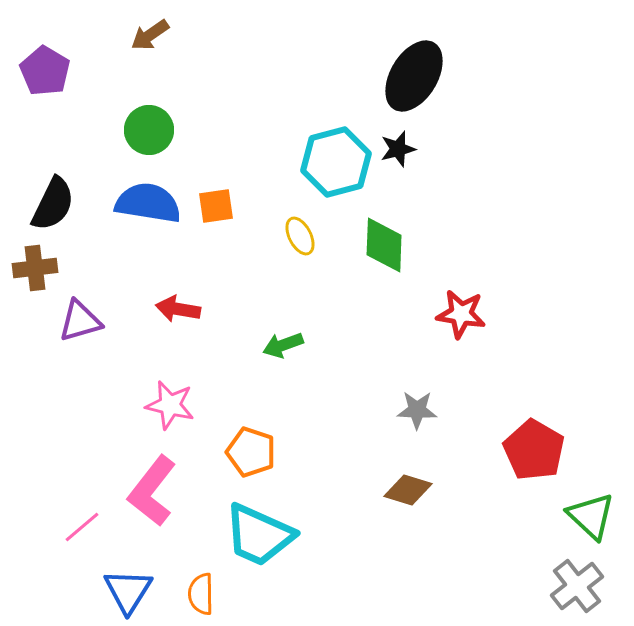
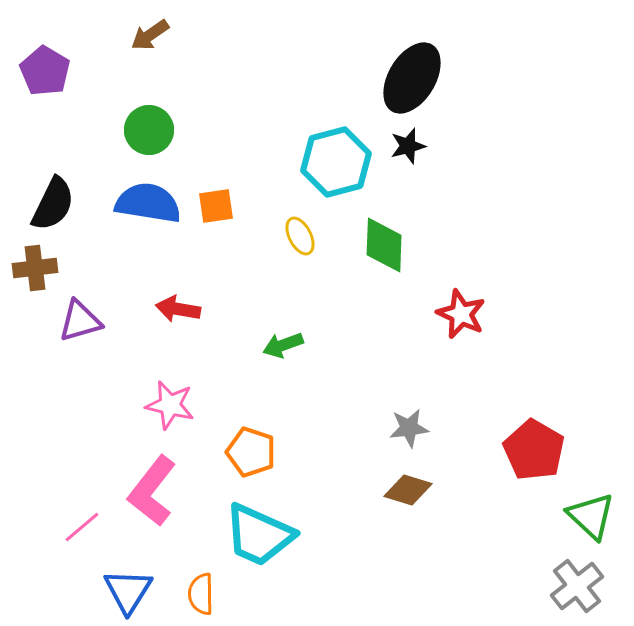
black ellipse: moved 2 px left, 2 px down
black star: moved 10 px right, 3 px up
red star: rotated 15 degrees clockwise
gray star: moved 8 px left, 18 px down; rotated 9 degrees counterclockwise
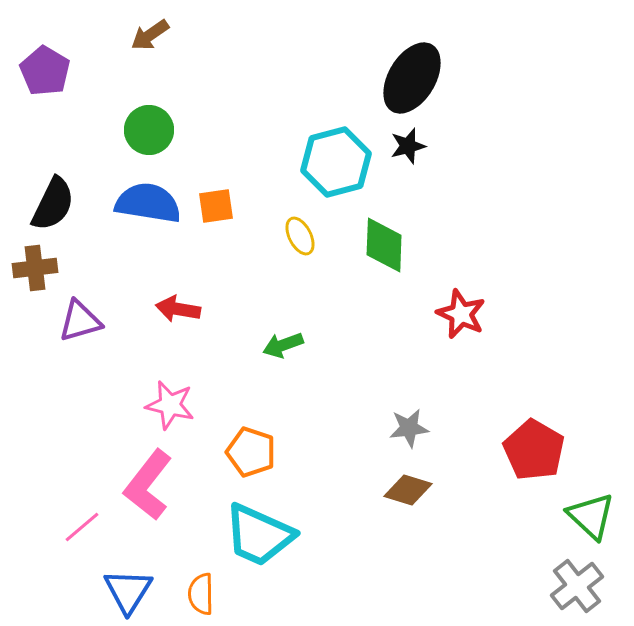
pink L-shape: moved 4 px left, 6 px up
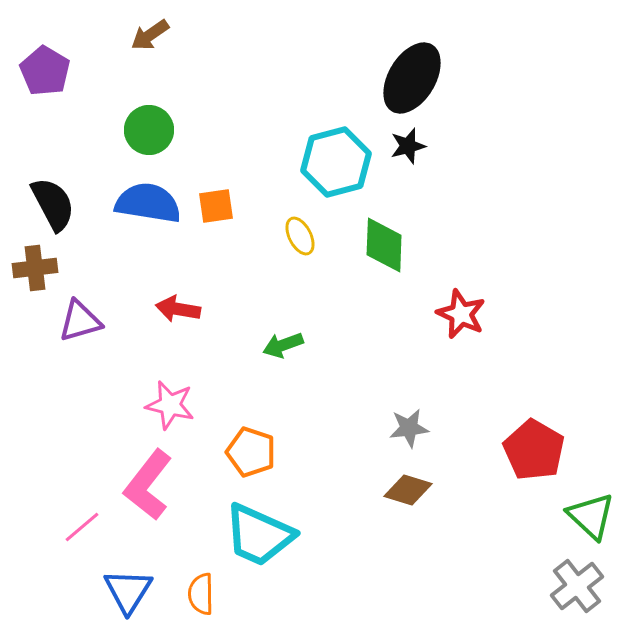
black semicircle: rotated 54 degrees counterclockwise
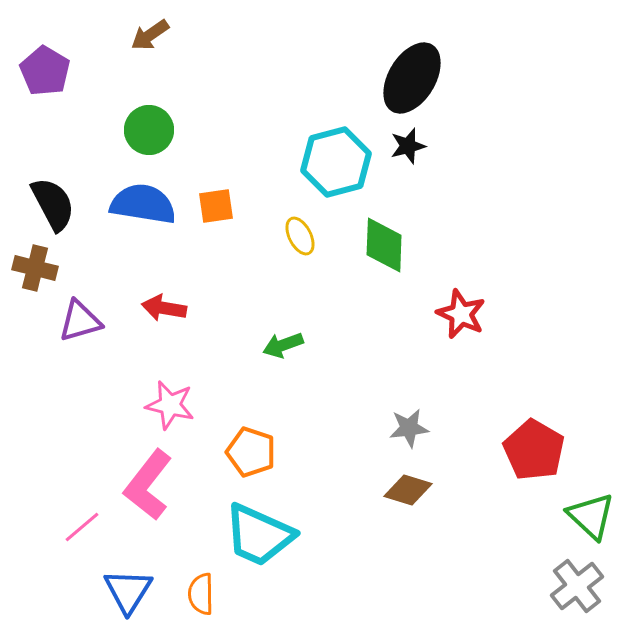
blue semicircle: moved 5 px left, 1 px down
brown cross: rotated 21 degrees clockwise
red arrow: moved 14 px left, 1 px up
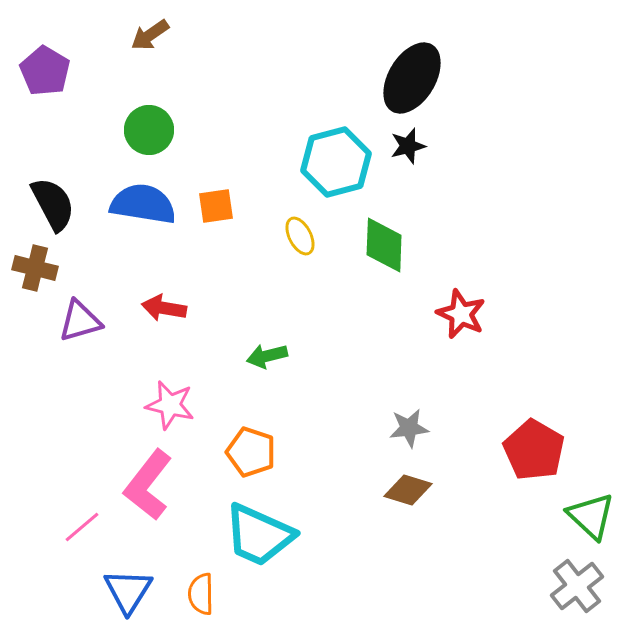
green arrow: moved 16 px left, 11 px down; rotated 6 degrees clockwise
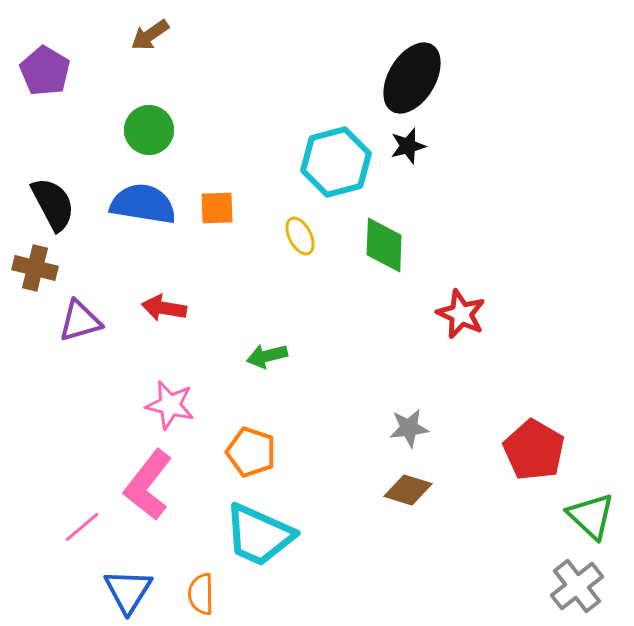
orange square: moved 1 px right, 2 px down; rotated 6 degrees clockwise
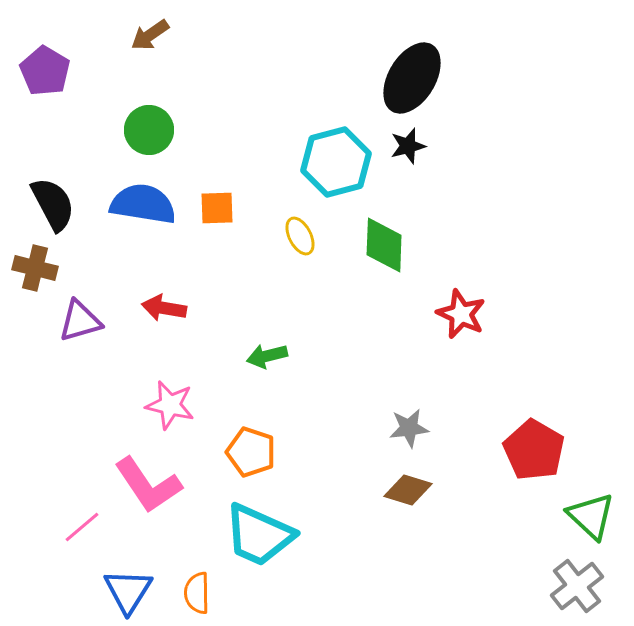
pink L-shape: rotated 72 degrees counterclockwise
orange semicircle: moved 4 px left, 1 px up
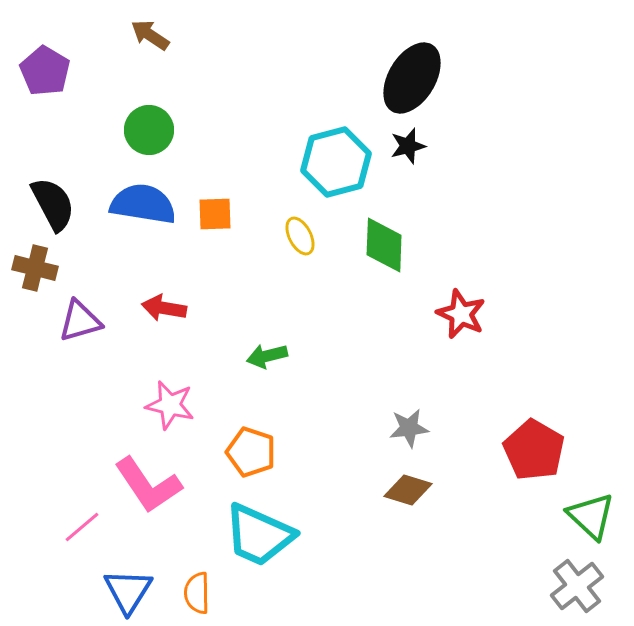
brown arrow: rotated 69 degrees clockwise
orange square: moved 2 px left, 6 px down
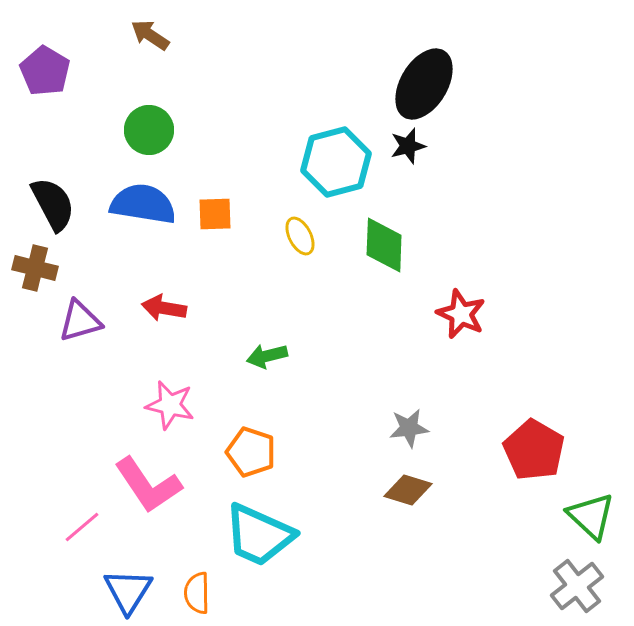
black ellipse: moved 12 px right, 6 px down
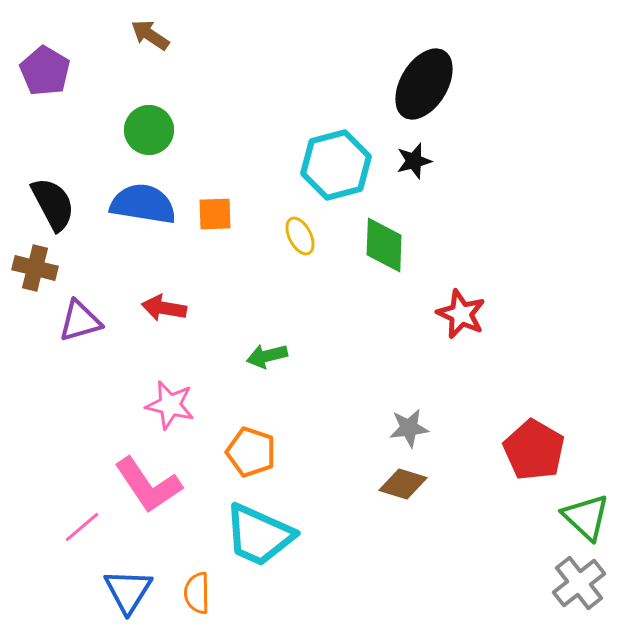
black star: moved 6 px right, 15 px down
cyan hexagon: moved 3 px down
brown diamond: moved 5 px left, 6 px up
green triangle: moved 5 px left, 1 px down
gray cross: moved 2 px right, 3 px up
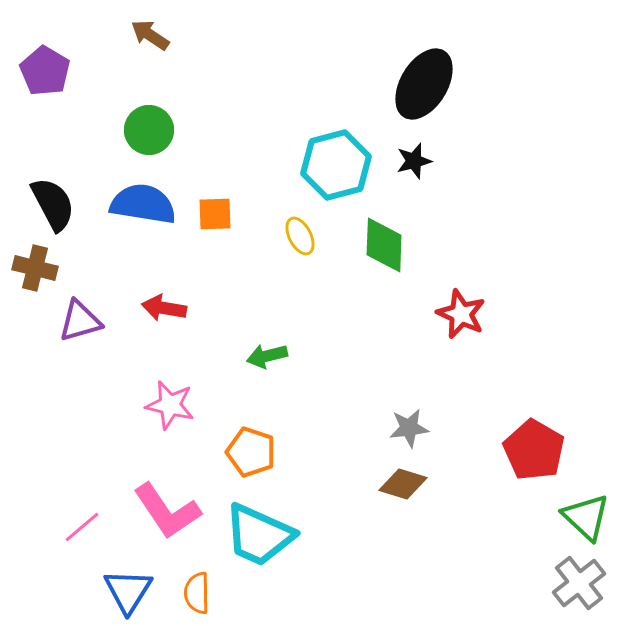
pink L-shape: moved 19 px right, 26 px down
